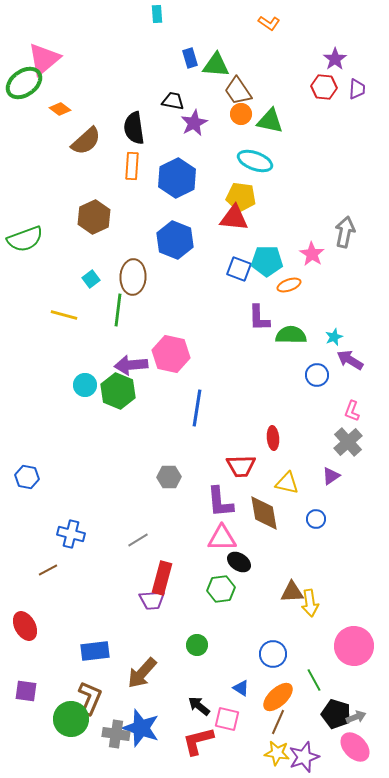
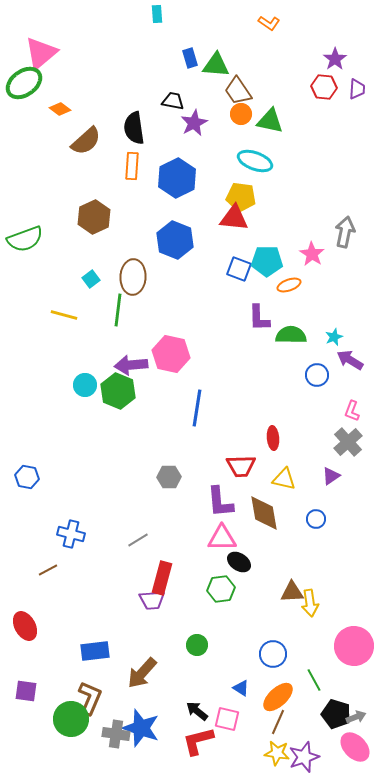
pink triangle at (44, 59): moved 3 px left, 6 px up
yellow triangle at (287, 483): moved 3 px left, 4 px up
black arrow at (199, 706): moved 2 px left, 5 px down
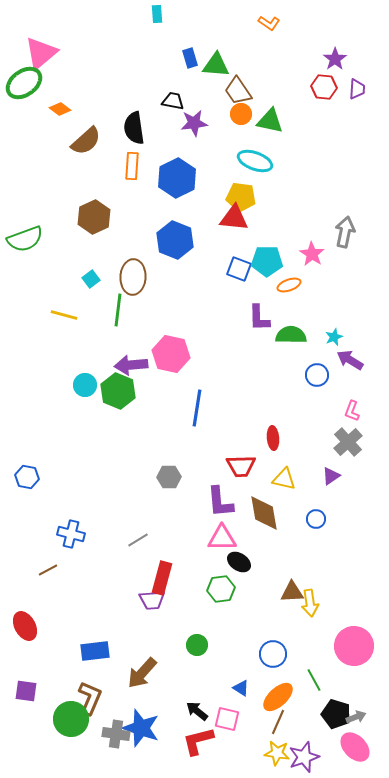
purple star at (194, 123): rotated 20 degrees clockwise
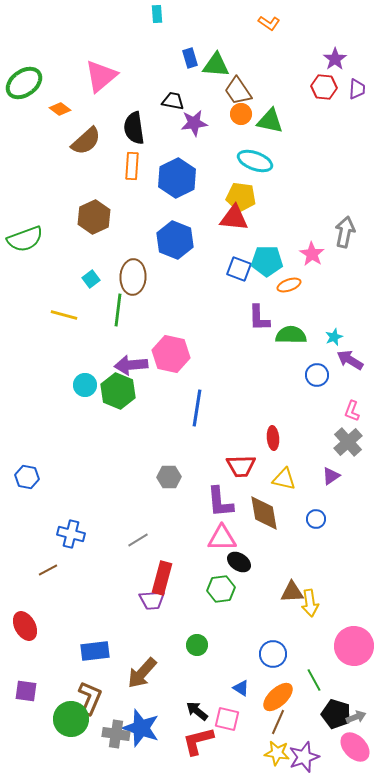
pink triangle at (41, 53): moved 60 px right, 23 px down
